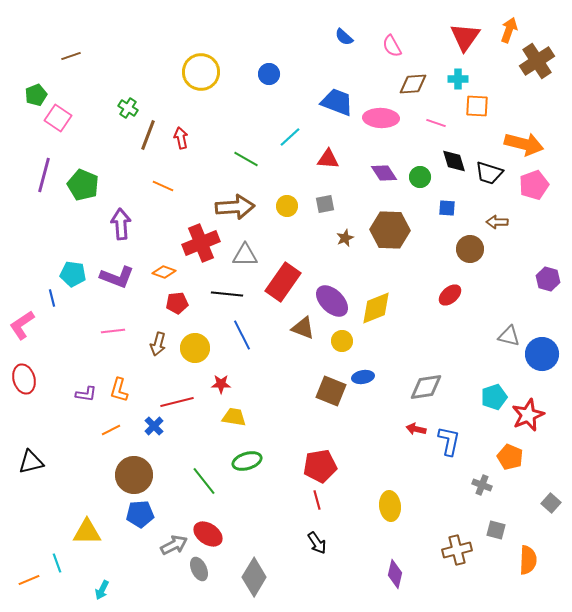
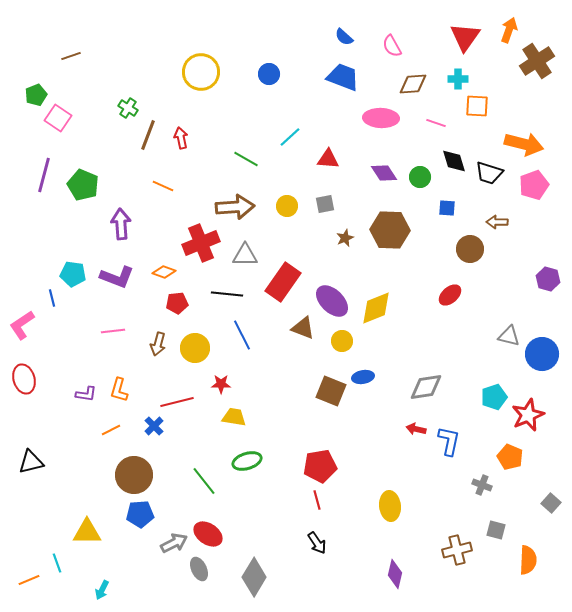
blue trapezoid at (337, 102): moved 6 px right, 25 px up
gray arrow at (174, 545): moved 2 px up
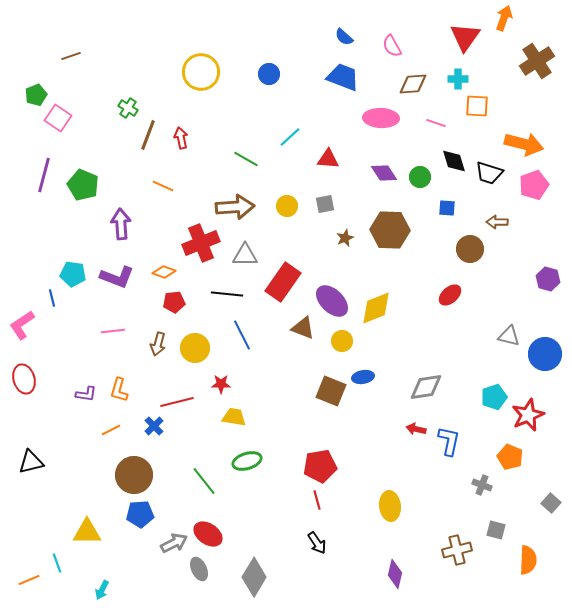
orange arrow at (509, 30): moved 5 px left, 12 px up
red pentagon at (177, 303): moved 3 px left, 1 px up
blue circle at (542, 354): moved 3 px right
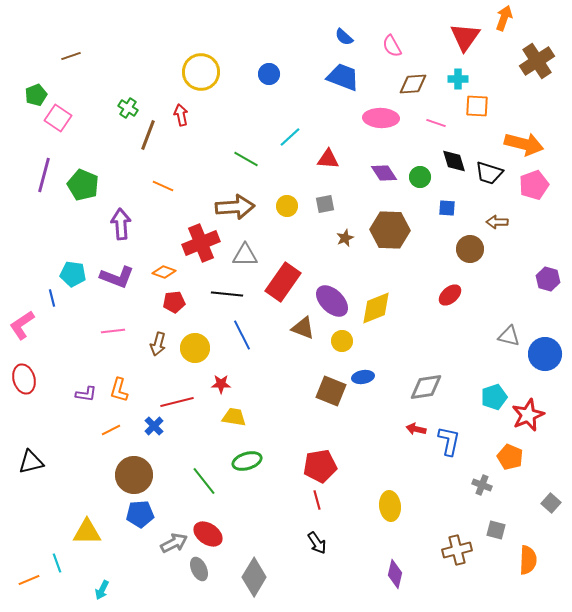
red arrow at (181, 138): moved 23 px up
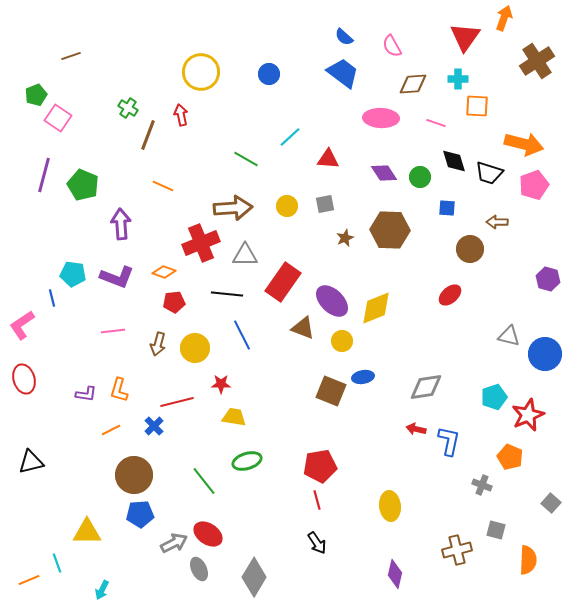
blue trapezoid at (343, 77): moved 4 px up; rotated 16 degrees clockwise
brown arrow at (235, 207): moved 2 px left, 1 px down
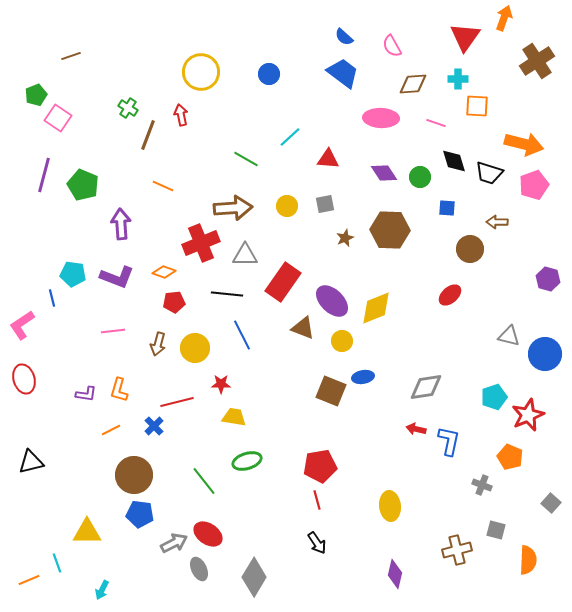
blue pentagon at (140, 514): rotated 12 degrees clockwise
